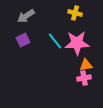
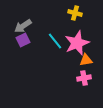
gray arrow: moved 3 px left, 10 px down
pink star: rotated 20 degrees counterclockwise
orange triangle: moved 5 px up
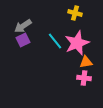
orange triangle: moved 2 px down
pink cross: rotated 16 degrees clockwise
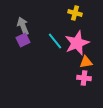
gray arrow: rotated 102 degrees clockwise
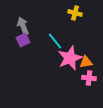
pink star: moved 7 px left, 15 px down
pink cross: moved 5 px right
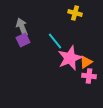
gray arrow: moved 1 px left, 1 px down
orange triangle: rotated 24 degrees counterclockwise
pink cross: moved 2 px up
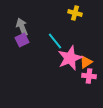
purple square: moved 1 px left
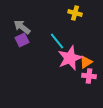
gray arrow: rotated 30 degrees counterclockwise
cyan line: moved 2 px right
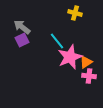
pink star: moved 1 px up
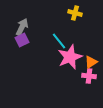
gray arrow: rotated 78 degrees clockwise
cyan line: moved 2 px right
orange triangle: moved 5 px right
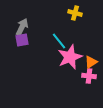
purple square: rotated 16 degrees clockwise
